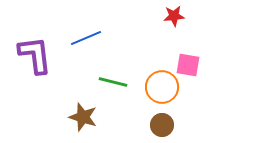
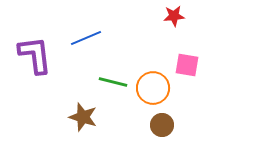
pink square: moved 1 px left
orange circle: moved 9 px left, 1 px down
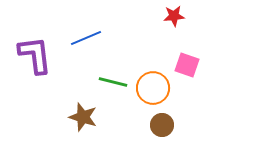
pink square: rotated 10 degrees clockwise
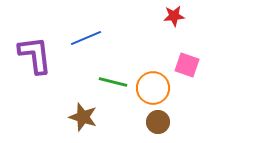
brown circle: moved 4 px left, 3 px up
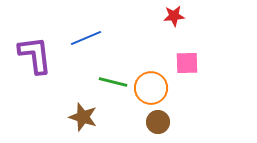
pink square: moved 2 px up; rotated 20 degrees counterclockwise
orange circle: moved 2 px left
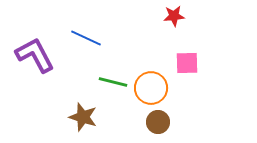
blue line: rotated 48 degrees clockwise
purple L-shape: rotated 21 degrees counterclockwise
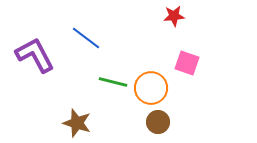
blue line: rotated 12 degrees clockwise
pink square: rotated 20 degrees clockwise
brown star: moved 6 px left, 6 px down
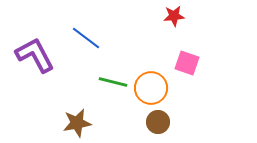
brown star: rotated 28 degrees counterclockwise
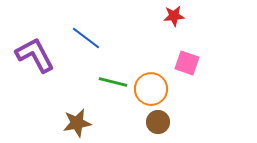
orange circle: moved 1 px down
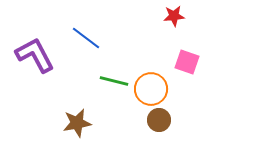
pink square: moved 1 px up
green line: moved 1 px right, 1 px up
brown circle: moved 1 px right, 2 px up
